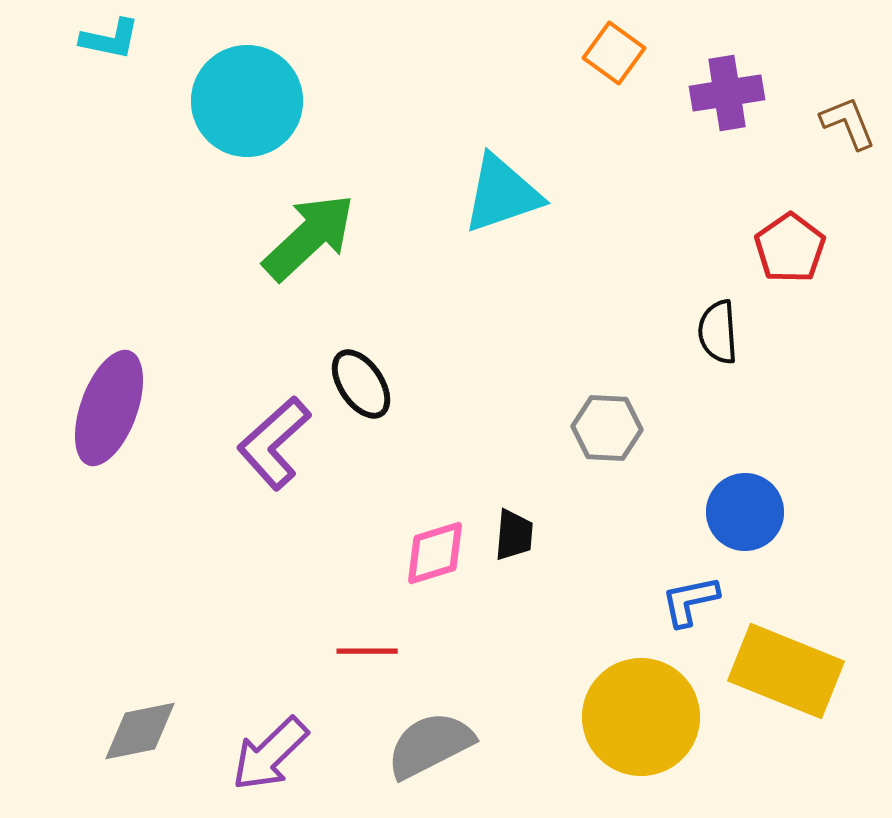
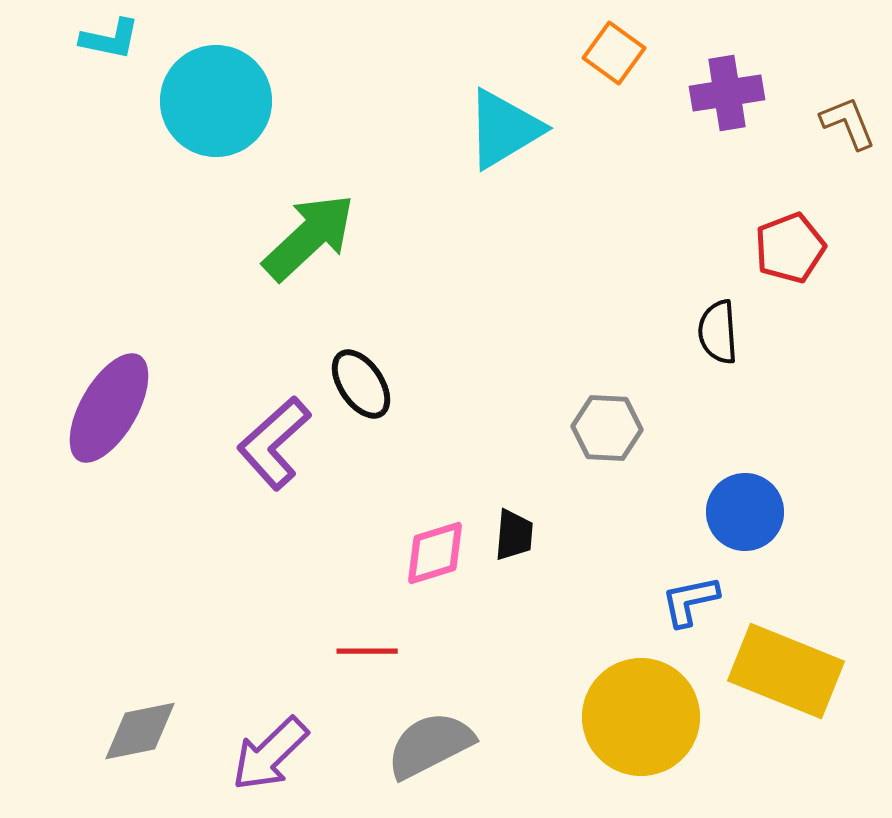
cyan circle: moved 31 px left
cyan triangle: moved 2 px right, 65 px up; rotated 12 degrees counterclockwise
red pentagon: rotated 14 degrees clockwise
purple ellipse: rotated 10 degrees clockwise
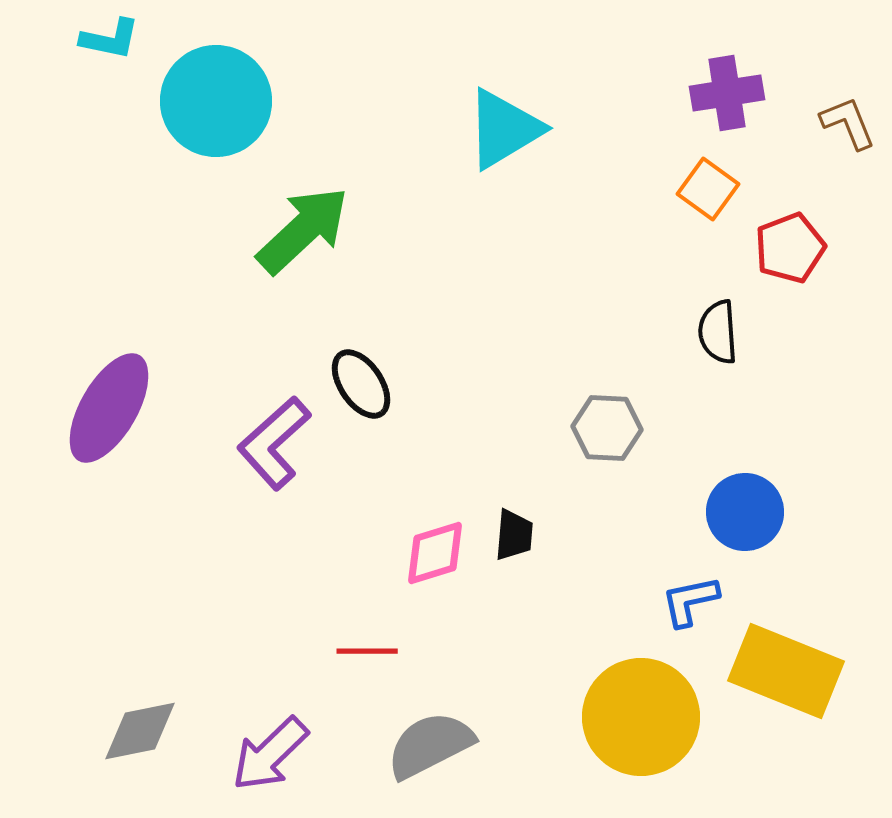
orange square: moved 94 px right, 136 px down
green arrow: moved 6 px left, 7 px up
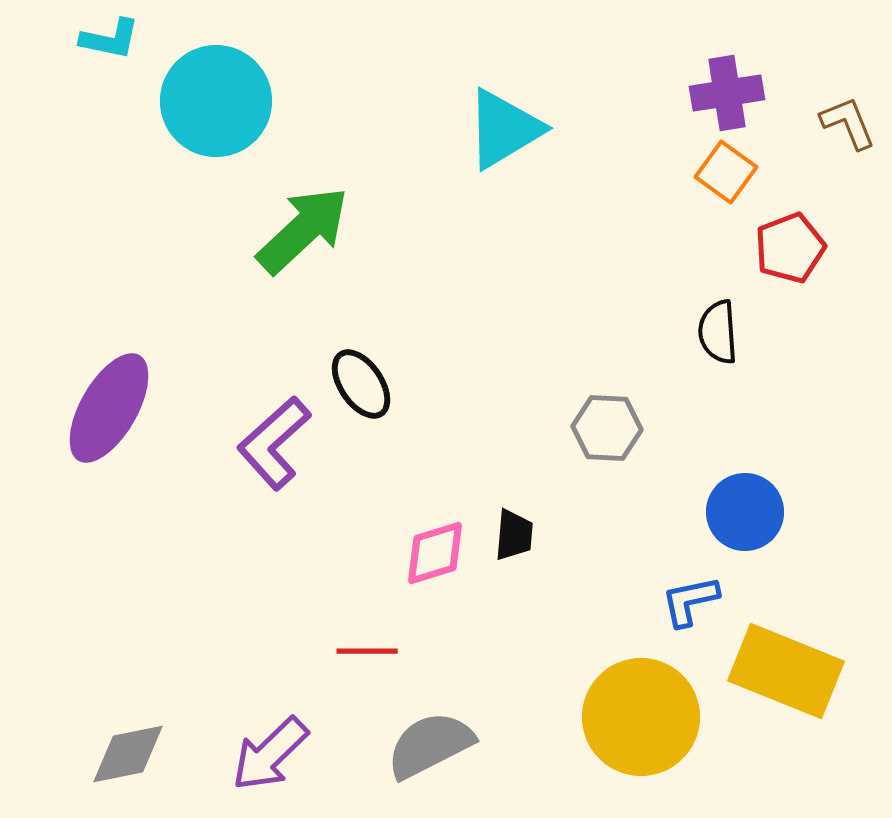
orange square: moved 18 px right, 17 px up
gray diamond: moved 12 px left, 23 px down
